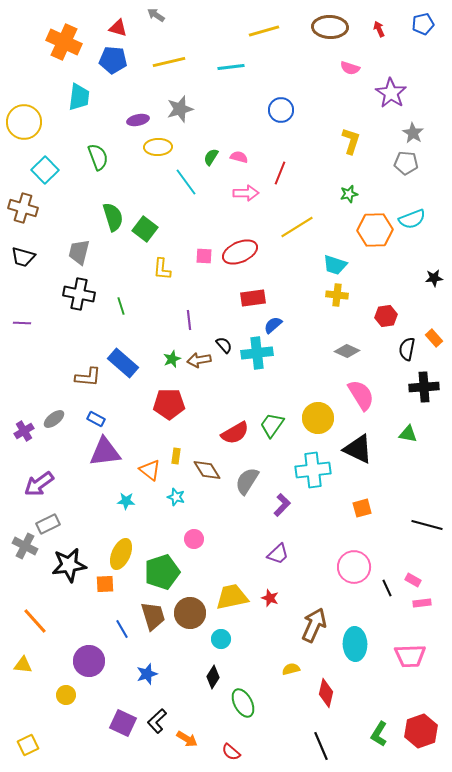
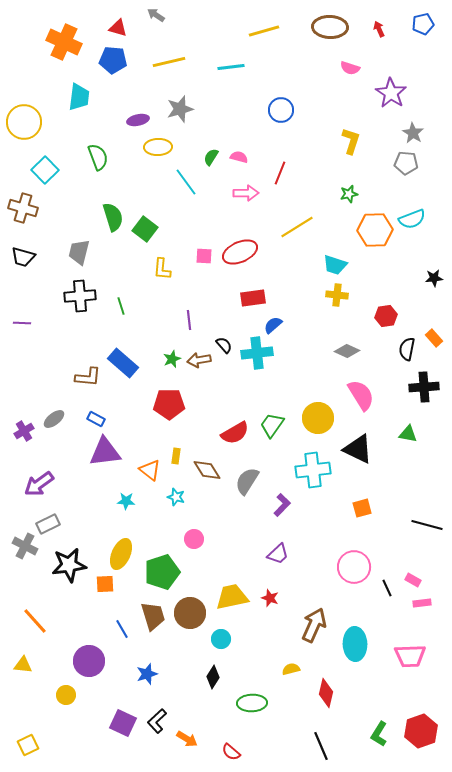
black cross at (79, 294): moved 1 px right, 2 px down; rotated 16 degrees counterclockwise
green ellipse at (243, 703): moved 9 px right; rotated 64 degrees counterclockwise
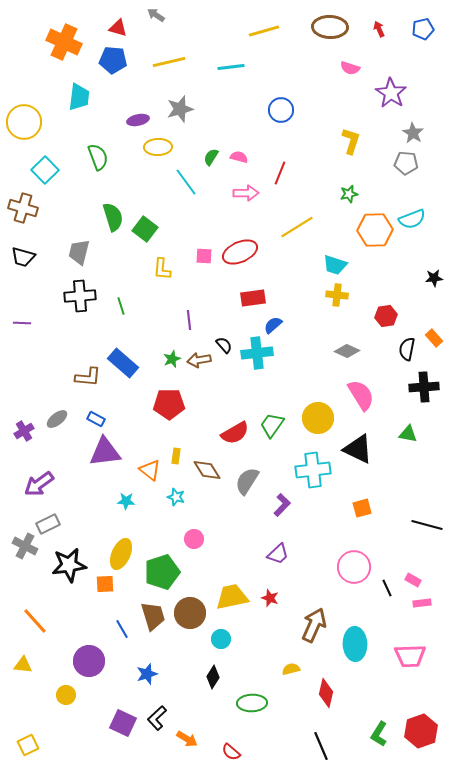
blue pentagon at (423, 24): moved 5 px down
gray ellipse at (54, 419): moved 3 px right
black L-shape at (157, 721): moved 3 px up
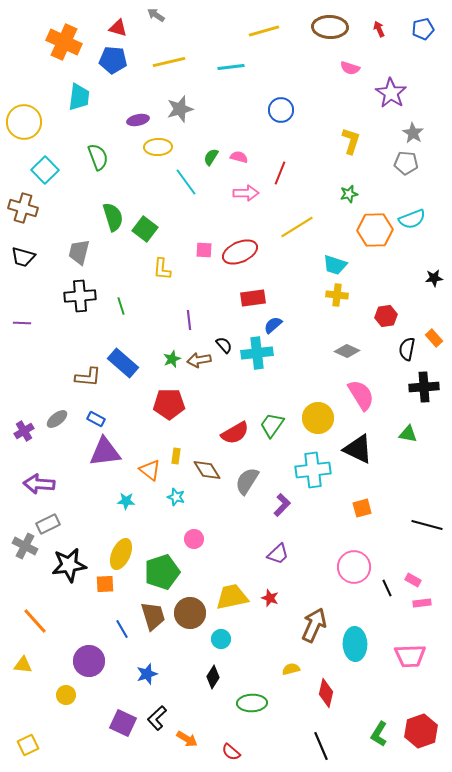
pink square at (204, 256): moved 6 px up
purple arrow at (39, 484): rotated 40 degrees clockwise
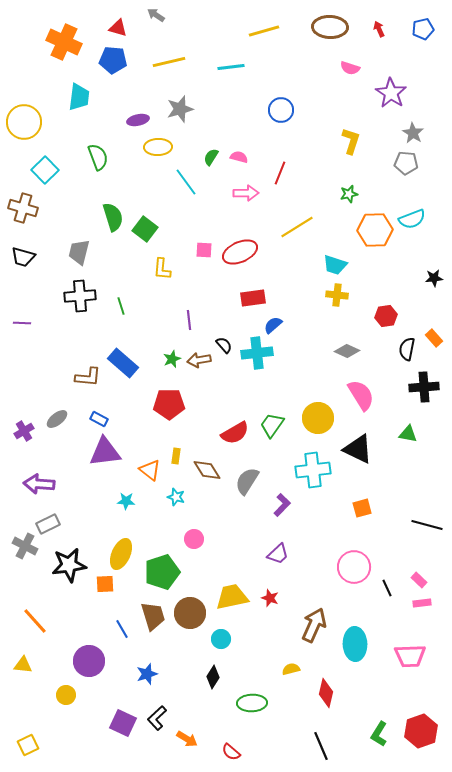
blue rectangle at (96, 419): moved 3 px right
pink rectangle at (413, 580): moved 6 px right; rotated 14 degrees clockwise
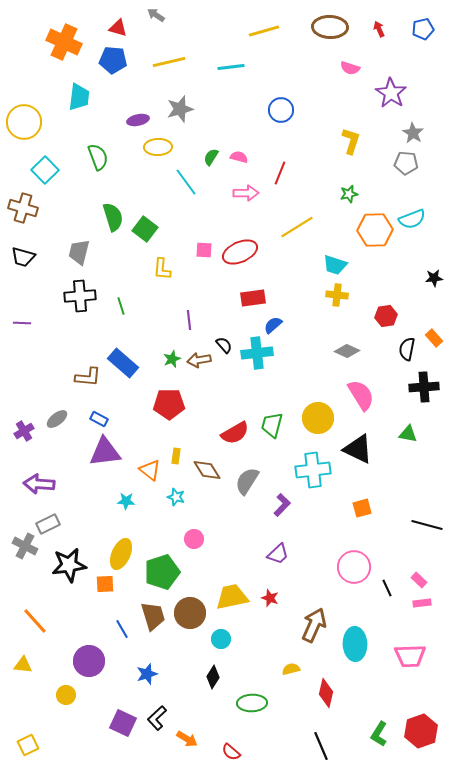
green trapezoid at (272, 425): rotated 20 degrees counterclockwise
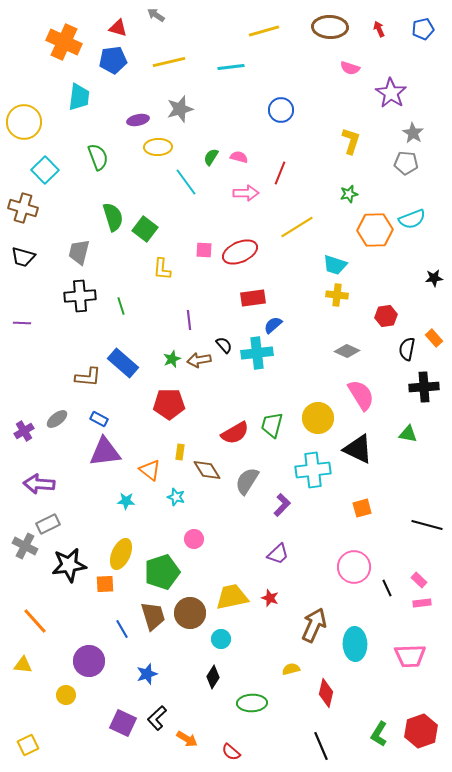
blue pentagon at (113, 60): rotated 12 degrees counterclockwise
yellow rectangle at (176, 456): moved 4 px right, 4 px up
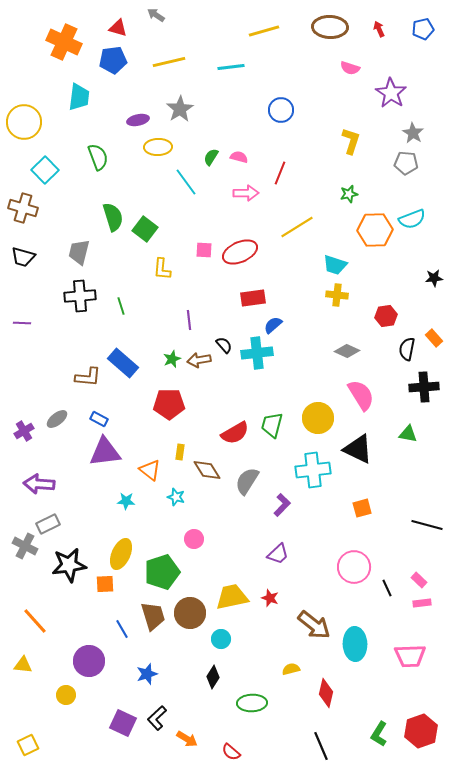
gray star at (180, 109): rotated 16 degrees counterclockwise
brown arrow at (314, 625): rotated 104 degrees clockwise
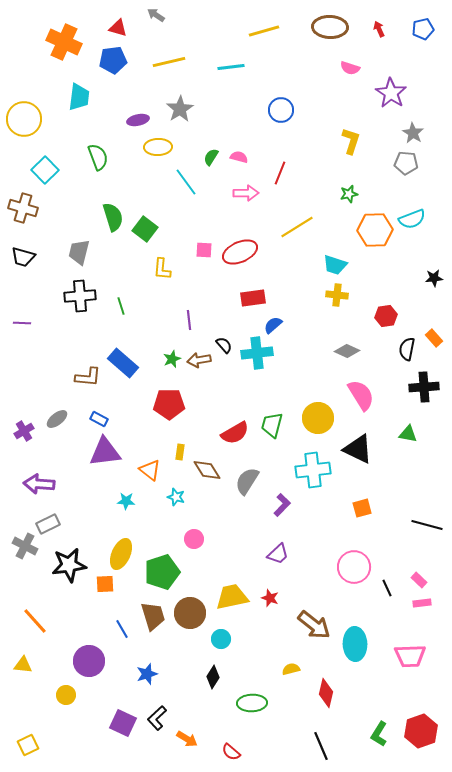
yellow circle at (24, 122): moved 3 px up
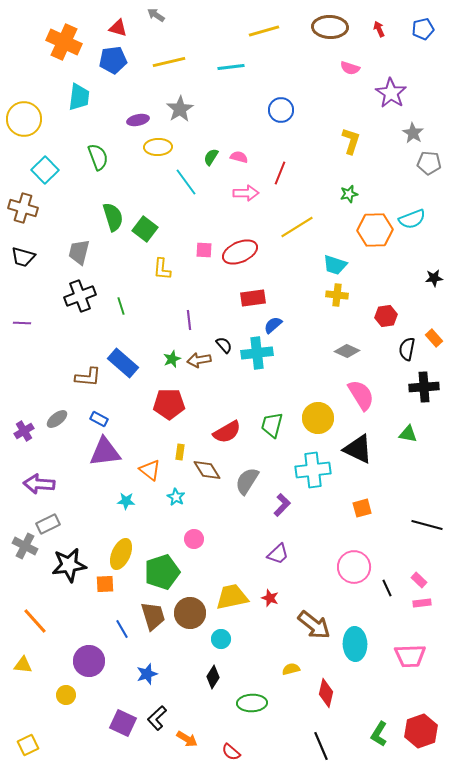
gray pentagon at (406, 163): moved 23 px right
black cross at (80, 296): rotated 16 degrees counterclockwise
red semicircle at (235, 433): moved 8 px left, 1 px up
cyan star at (176, 497): rotated 12 degrees clockwise
